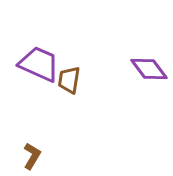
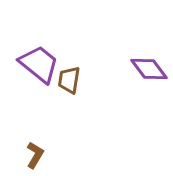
purple trapezoid: rotated 15 degrees clockwise
brown L-shape: moved 3 px right, 1 px up
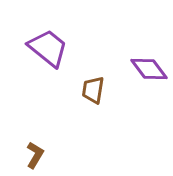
purple trapezoid: moved 9 px right, 16 px up
brown trapezoid: moved 24 px right, 10 px down
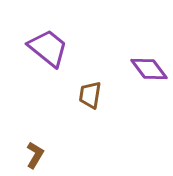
brown trapezoid: moved 3 px left, 5 px down
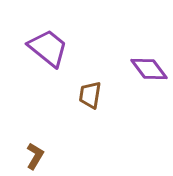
brown L-shape: moved 1 px down
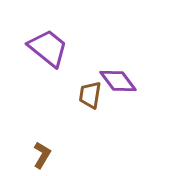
purple diamond: moved 31 px left, 12 px down
brown L-shape: moved 7 px right, 1 px up
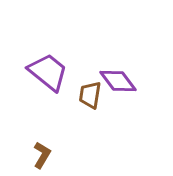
purple trapezoid: moved 24 px down
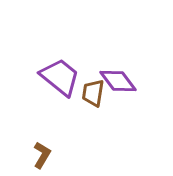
purple trapezoid: moved 12 px right, 5 px down
brown trapezoid: moved 3 px right, 2 px up
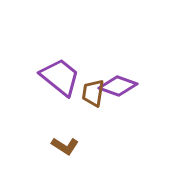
purple diamond: moved 5 px down; rotated 33 degrees counterclockwise
brown L-shape: moved 23 px right, 9 px up; rotated 92 degrees clockwise
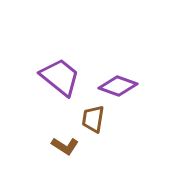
brown trapezoid: moved 26 px down
